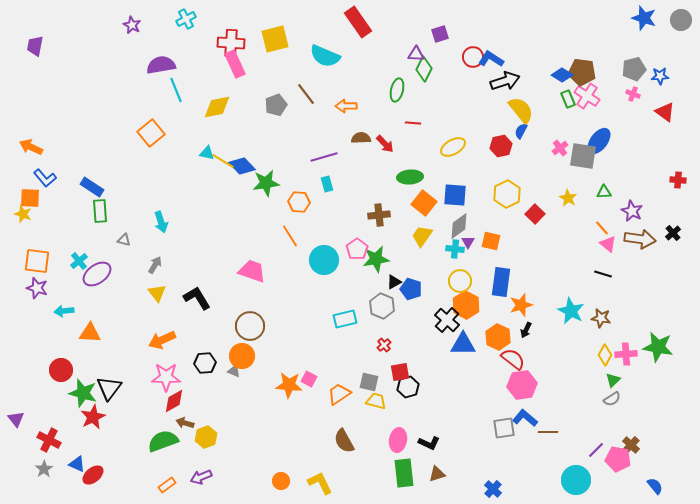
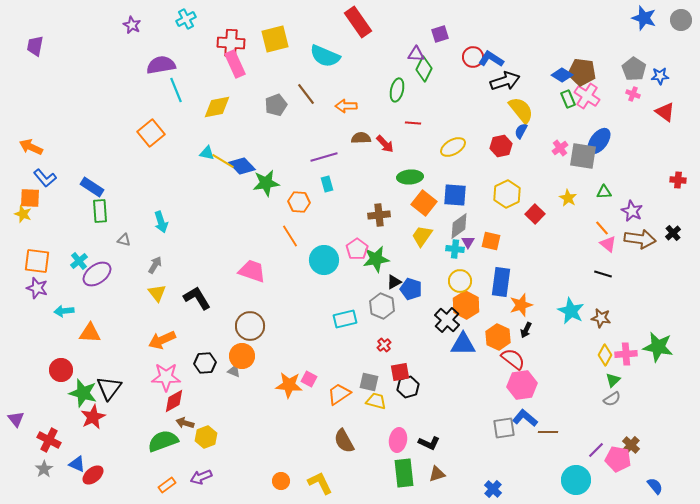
gray pentagon at (634, 69): rotated 25 degrees counterclockwise
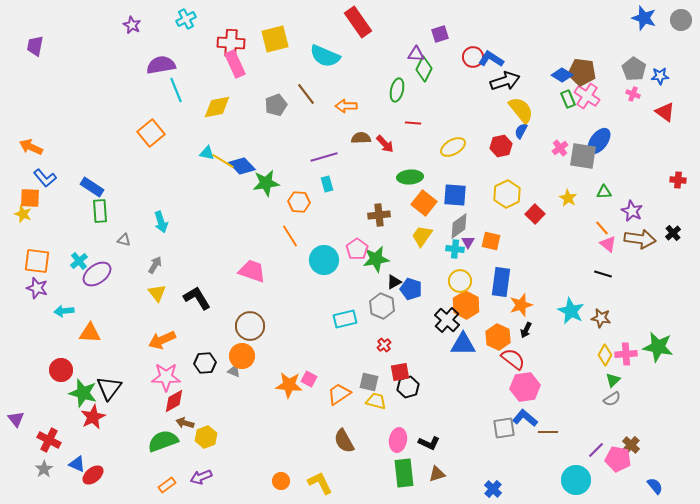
pink hexagon at (522, 385): moved 3 px right, 2 px down
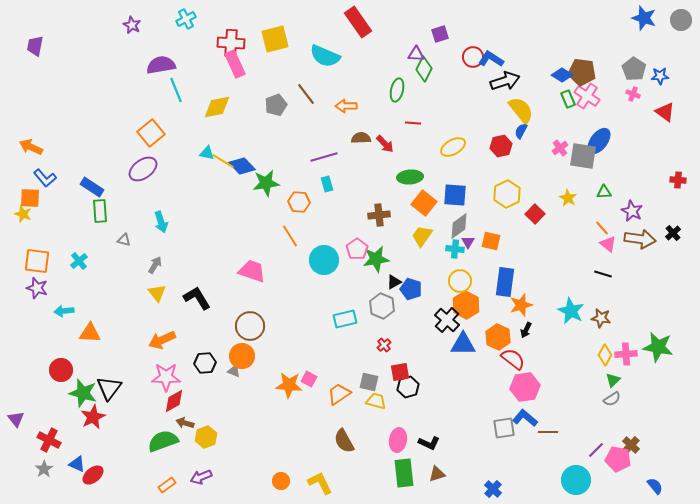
purple ellipse at (97, 274): moved 46 px right, 105 px up
blue rectangle at (501, 282): moved 4 px right
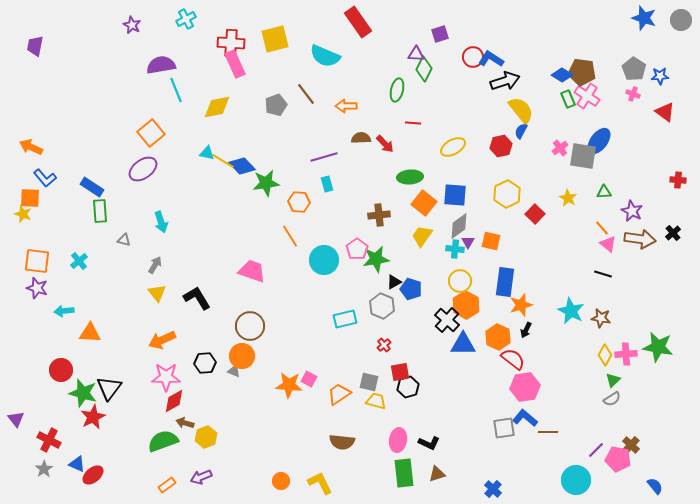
brown semicircle at (344, 441): moved 2 px left, 1 px down; rotated 55 degrees counterclockwise
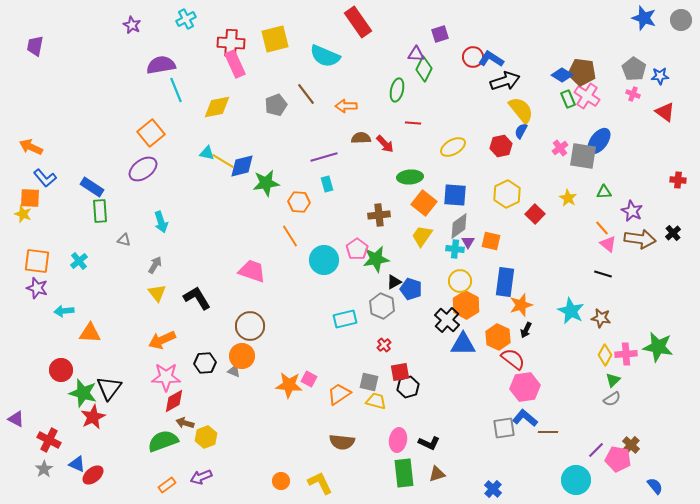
blue diamond at (242, 166): rotated 60 degrees counterclockwise
purple triangle at (16, 419): rotated 24 degrees counterclockwise
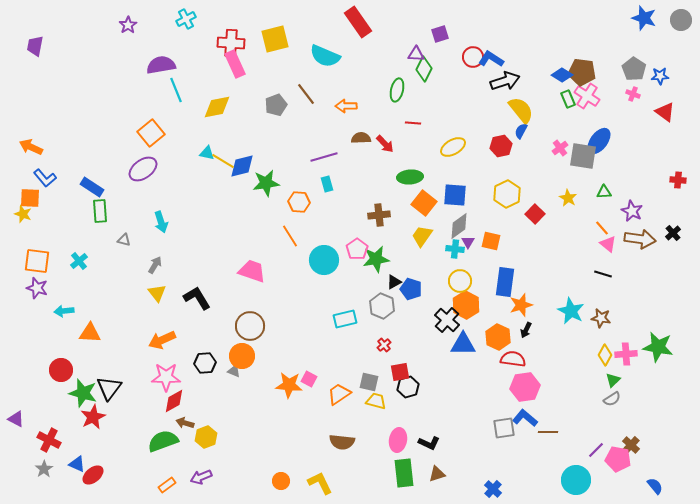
purple star at (132, 25): moved 4 px left; rotated 12 degrees clockwise
red semicircle at (513, 359): rotated 30 degrees counterclockwise
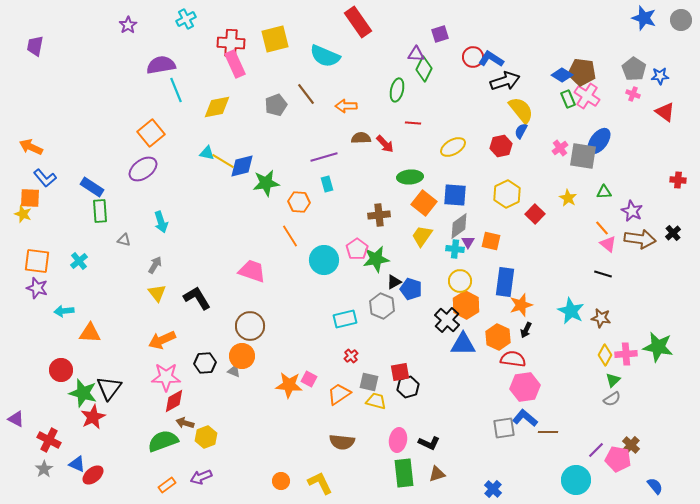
red cross at (384, 345): moved 33 px left, 11 px down
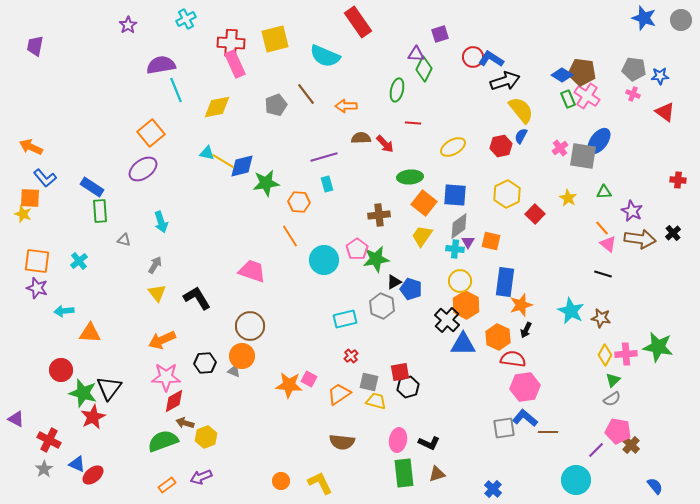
gray pentagon at (634, 69): rotated 25 degrees counterclockwise
blue semicircle at (521, 131): moved 5 px down
pink pentagon at (618, 459): moved 28 px up
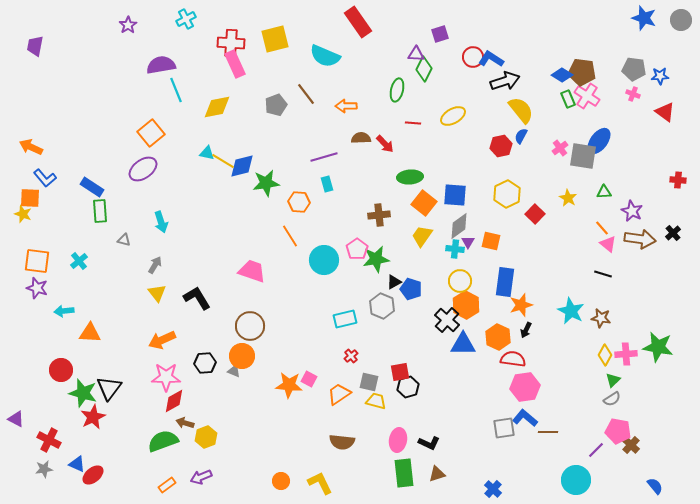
yellow ellipse at (453, 147): moved 31 px up
gray star at (44, 469): rotated 24 degrees clockwise
